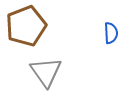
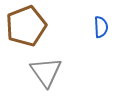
blue semicircle: moved 10 px left, 6 px up
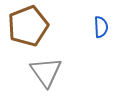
brown pentagon: moved 2 px right
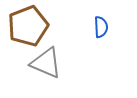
gray triangle: moved 9 px up; rotated 32 degrees counterclockwise
